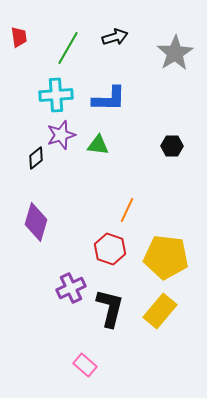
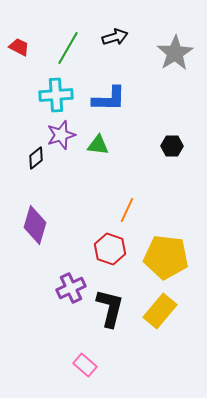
red trapezoid: moved 10 px down; rotated 55 degrees counterclockwise
purple diamond: moved 1 px left, 3 px down
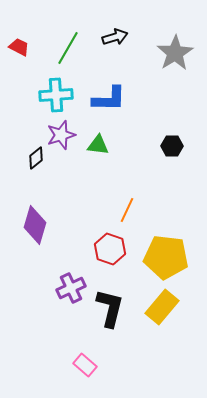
yellow rectangle: moved 2 px right, 4 px up
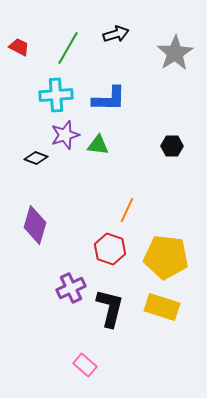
black arrow: moved 1 px right, 3 px up
purple star: moved 4 px right
black diamond: rotated 60 degrees clockwise
yellow rectangle: rotated 68 degrees clockwise
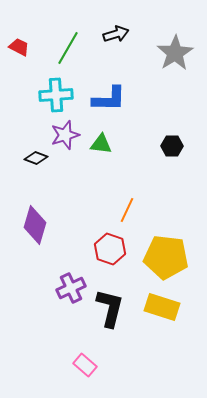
green triangle: moved 3 px right, 1 px up
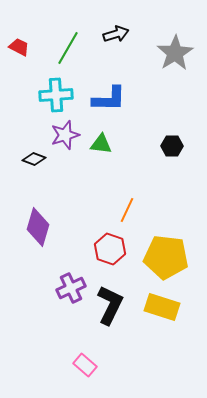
black diamond: moved 2 px left, 1 px down
purple diamond: moved 3 px right, 2 px down
black L-shape: moved 3 px up; rotated 12 degrees clockwise
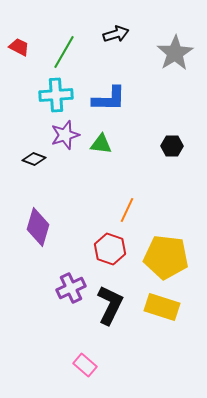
green line: moved 4 px left, 4 px down
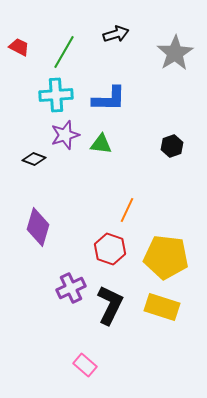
black hexagon: rotated 20 degrees counterclockwise
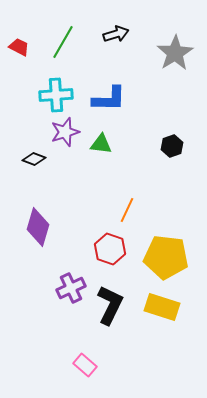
green line: moved 1 px left, 10 px up
purple star: moved 3 px up
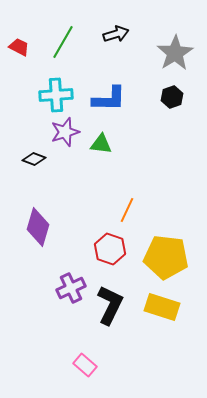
black hexagon: moved 49 px up
